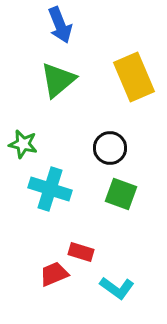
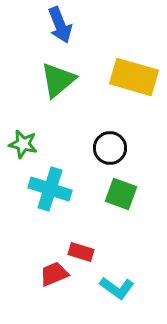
yellow rectangle: rotated 51 degrees counterclockwise
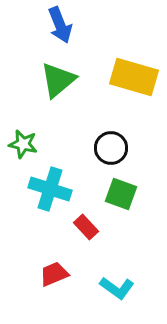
black circle: moved 1 px right
red rectangle: moved 5 px right, 25 px up; rotated 30 degrees clockwise
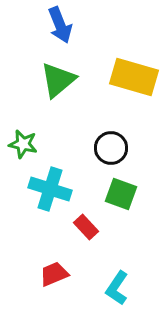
cyan L-shape: rotated 88 degrees clockwise
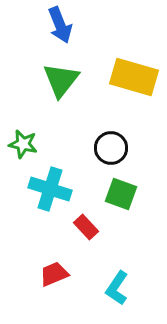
green triangle: moved 3 px right; rotated 12 degrees counterclockwise
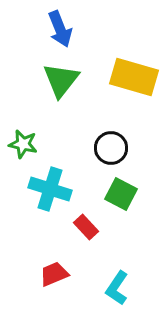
blue arrow: moved 4 px down
green square: rotated 8 degrees clockwise
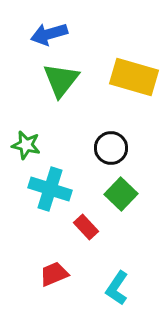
blue arrow: moved 11 px left, 5 px down; rotated 96 degrees clockwise
green star: moved 3 px right, 1 px down
green square: rotated 16 degrees clockwise
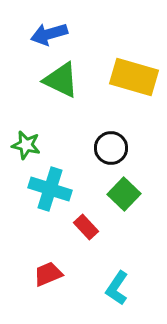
green triangle: rotated 42 degrees counterclockwise
green square: moved 3 px right
red trapezoid: moved 6 px left
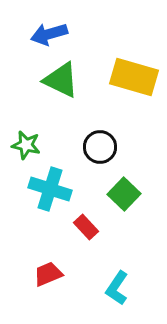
black circle: moved 11 px left, 1 px up
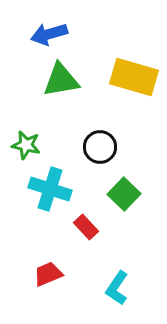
green triangle: rotated 36 degrees counterclockwise
